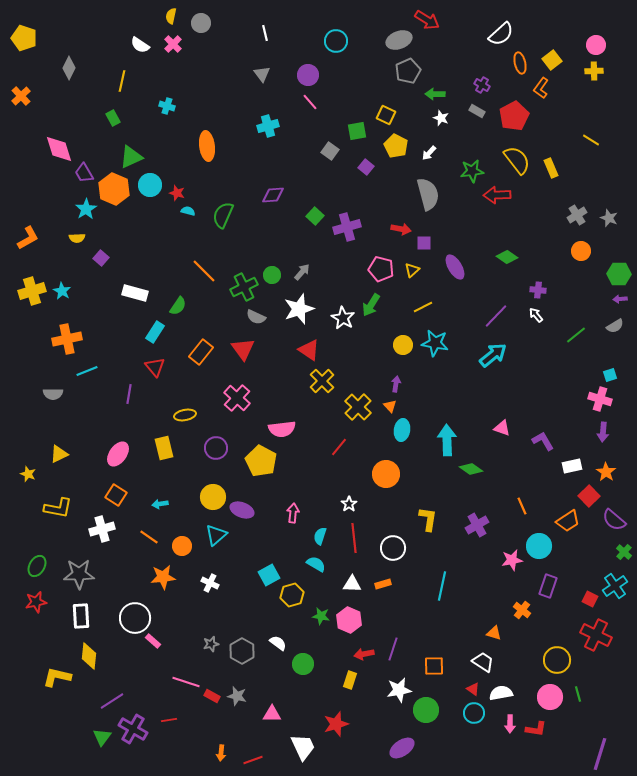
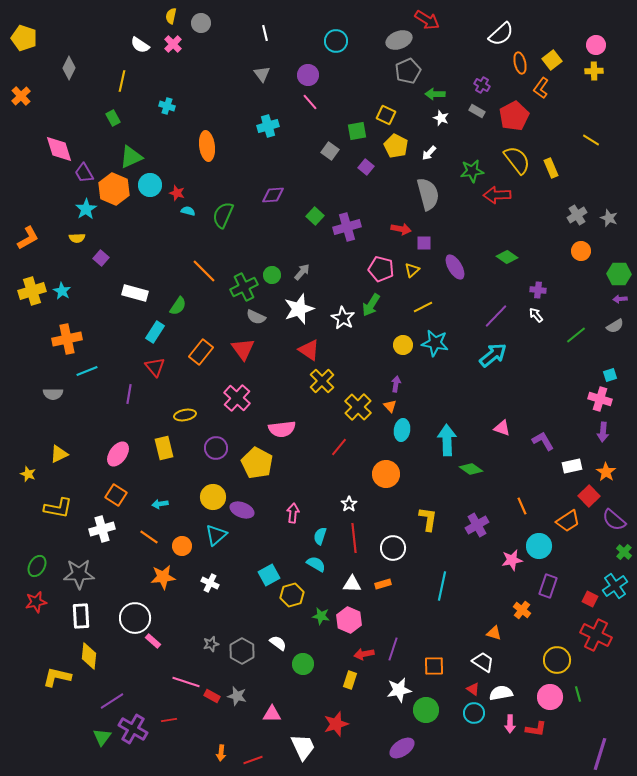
yellow pentagon at (261, 461): moved 4 px left, 2 px down
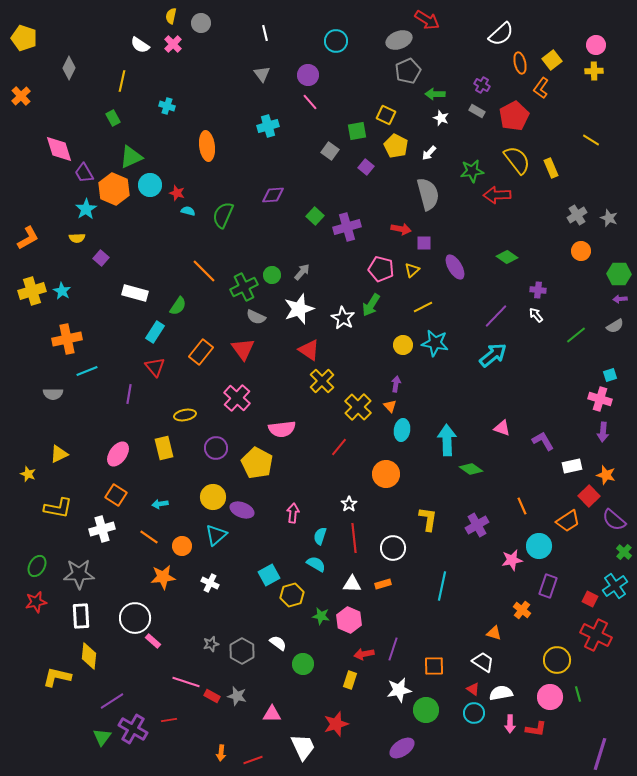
orange star at (606, 472): moved 3 px down; rotated 18 degrees counterclockwise
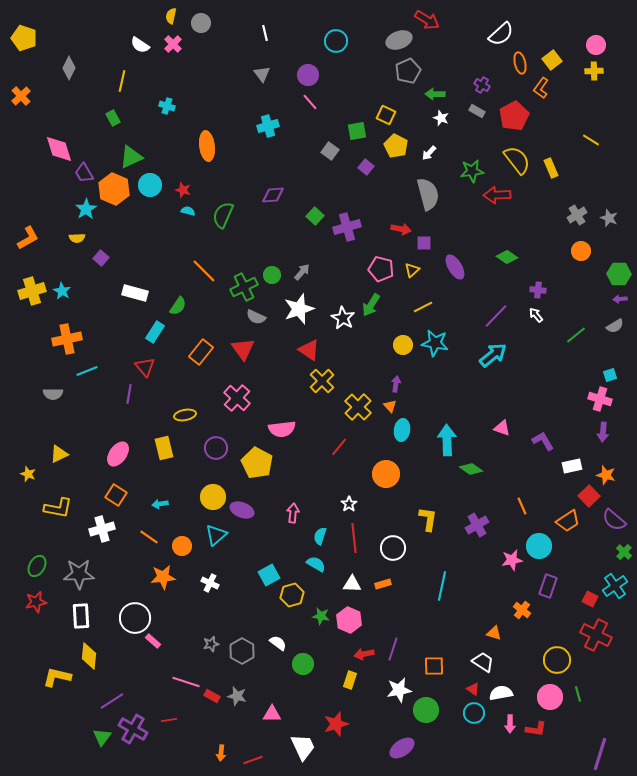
red star at (177, 193): moved 6 px right, 3 px up
red triangle at (155, 367): moved 10 px left
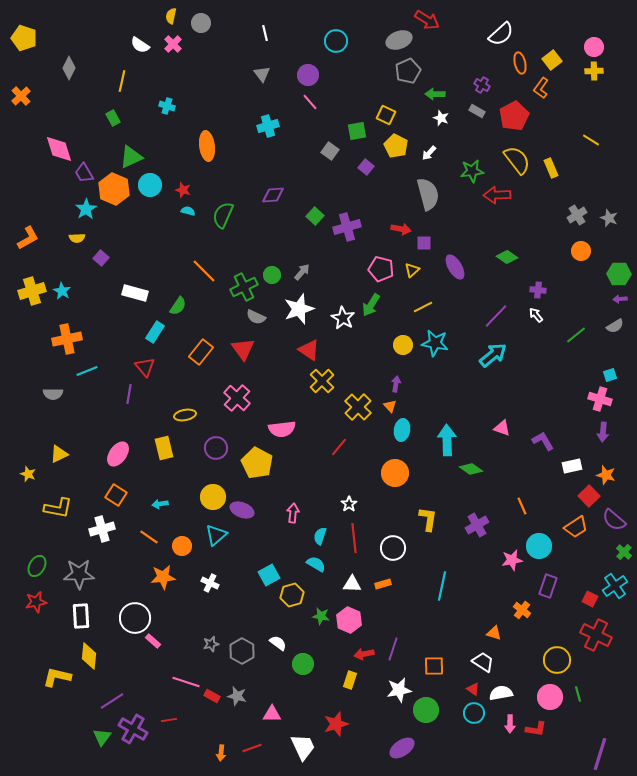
pink circle at (596, 45): moved 2 px left, 2 px down
orange circle at (386, 474): moved 9 px right, 1 px up
orange trapezoid at (568, 521): moved 8 px right, 6 px down
red line at (253, 760): moved 1 px left, 12 px up
